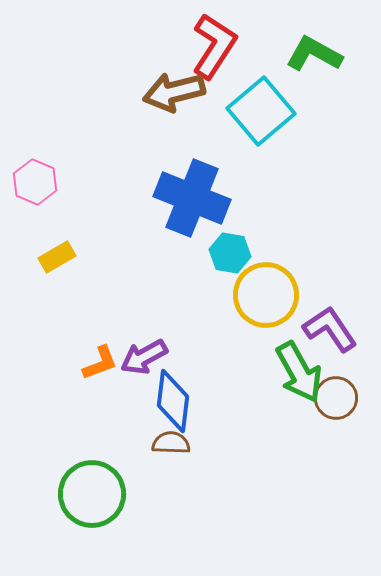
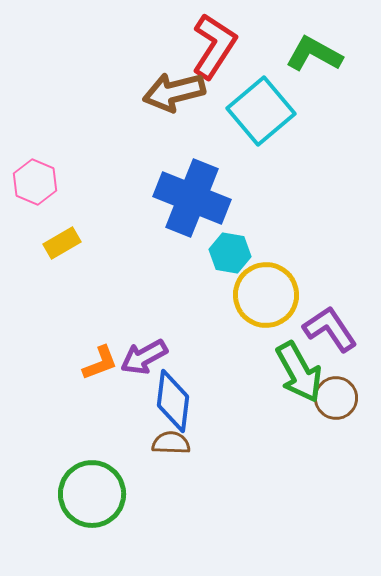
yellow rectangle: moved 5 px right, 14 px up
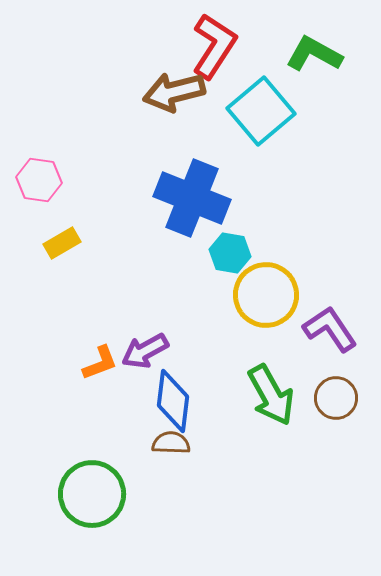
pink hexagon: moved 4 px right, 2 px up; rotated 15 degrees counterclockwise
purple arrow: moved 1 px right, 6 px up
green arrow: moved 28 px left, 23 px down
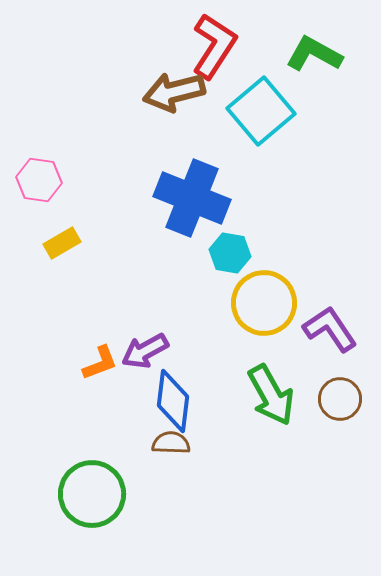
yellow circle: moved 2 px left, 8 px down
brown circle: moved 4 px right, 1 px down
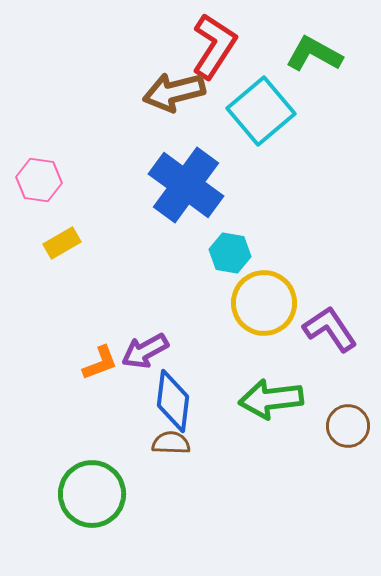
blue cross: moved 6 px left, 13 px up; rotated 14 degrees clockwise
green arrow: moved 4 px down; rotated 112 degrees clockwise
brown circle: moved 8 px right, 27 px down
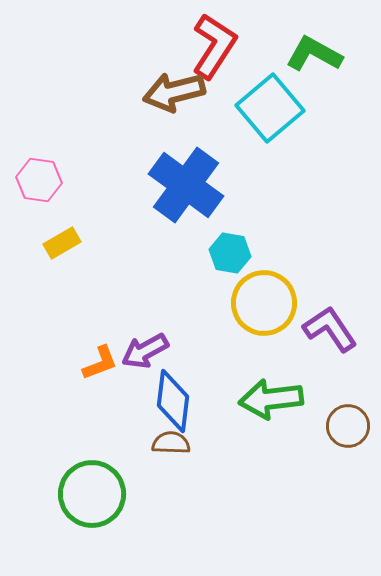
cyan square: moved 9 px right, 3 px up
